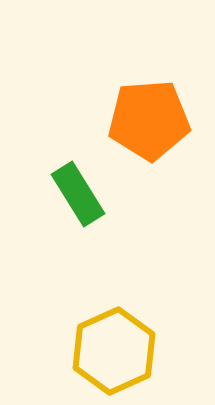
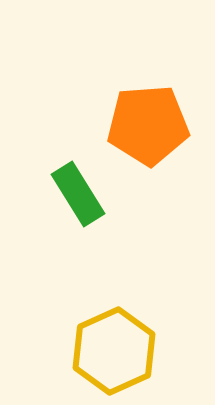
orange pentagon: moved 1 px left, 5 px down
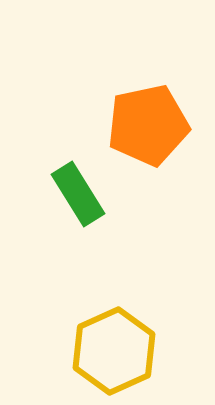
orange pentagon: rotated 8 degrees counterclockwise
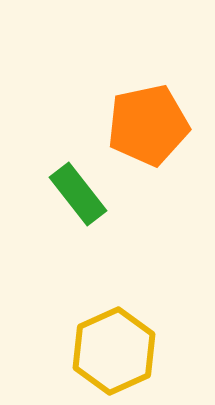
green rectangle: rotated 6 degrees counterclockwise
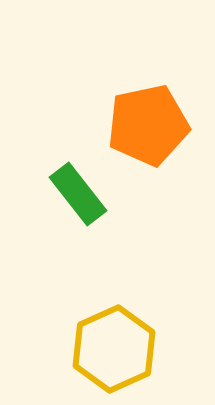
yellow hexagon: moved 2 px up
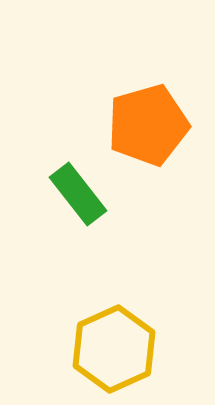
orange pentagon: rotated 4 degrees counterclockwise
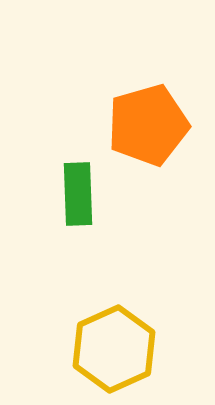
green rectangle: rotated 36 degrees clockwise
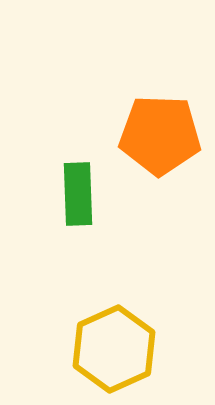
orange pentagon: moved 12 px right, 10 px down; rotated 18 degrees clockwise
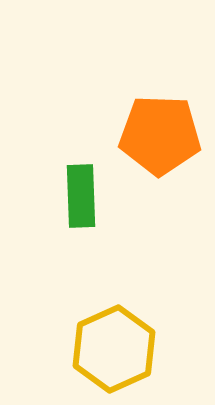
green rectangle: moved 3 px right, 2 px down
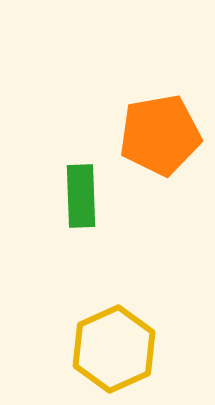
orange pentagon: rotated 12 degrees counterclockwise
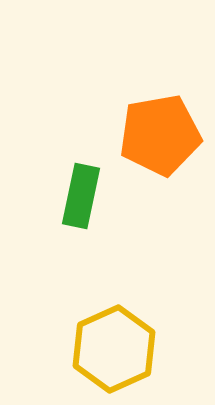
green rectangle: rotated 14 degrees clockwise
